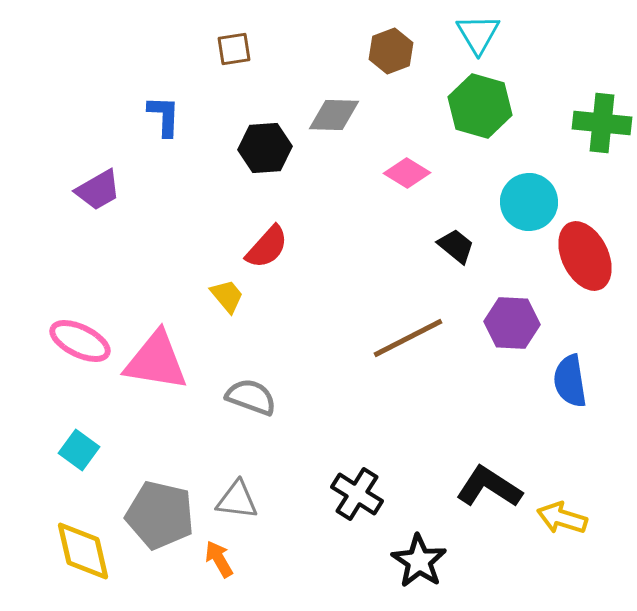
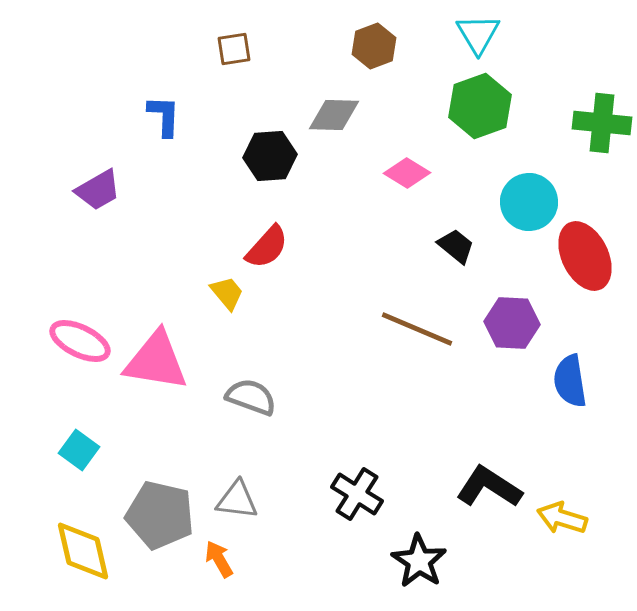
brown hexagon: moved 17 px left, 5 px up
green hexagon: rotated 24 degrees clockwise
black hexagon: moved 5 px right, 8 px down
yellow trapezoid: moved 3 px up
brown line: moved 9 px right, 9 px up; rotated 50 degrees clockwise
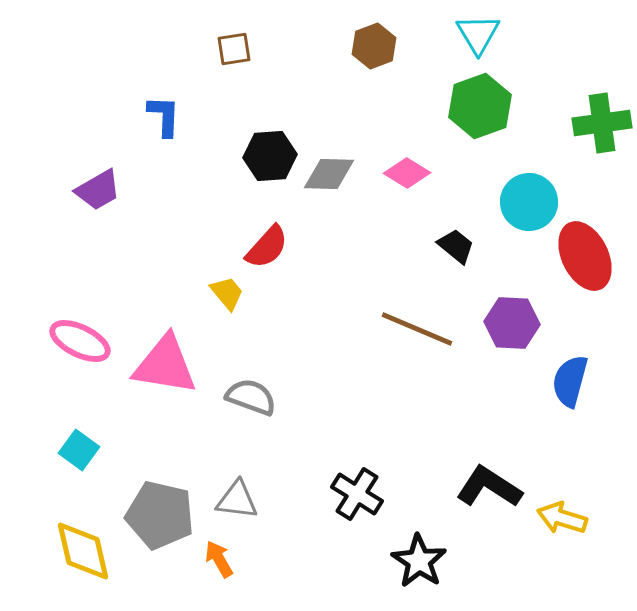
gray diamond: moved 5 px left, 59 px down
green cross: rotated 14 degrees counterclockwise
pink triangle: moved 9 px right, 4 px down
blue semicircle: rotated 24 degrees clockwise
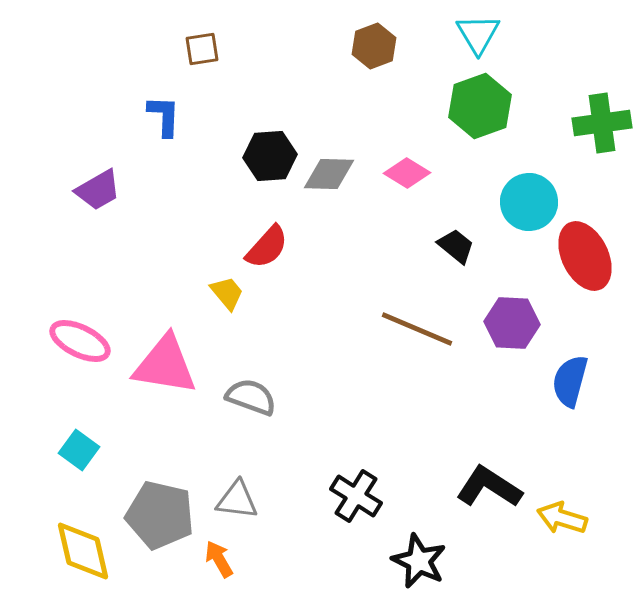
brown square: moved 32 px left
black cross: moved 1 px left, 2 px down
black star: rotated 8 degrees counterclockwise
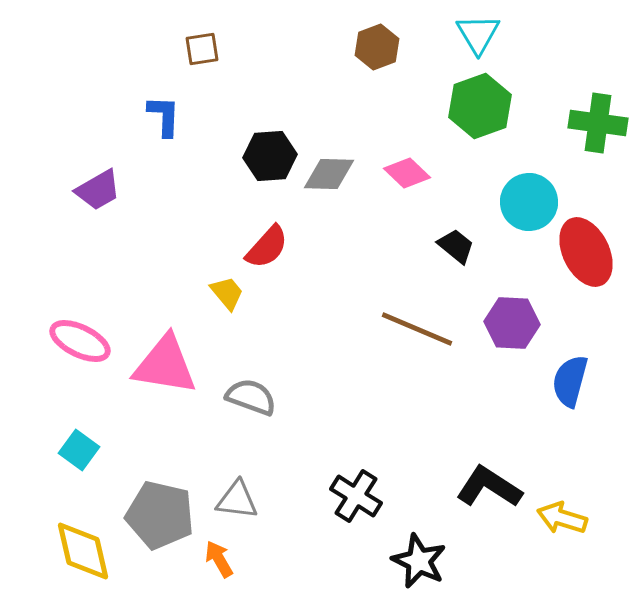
brown hexagon: moved 3 px right, 1 px down
green cross: moved 4 px left; rotated 16 degrees clockwise
pink diamond: rotated 12 degrees clockwise
red ellipse: moved 1 px right, 4 px up
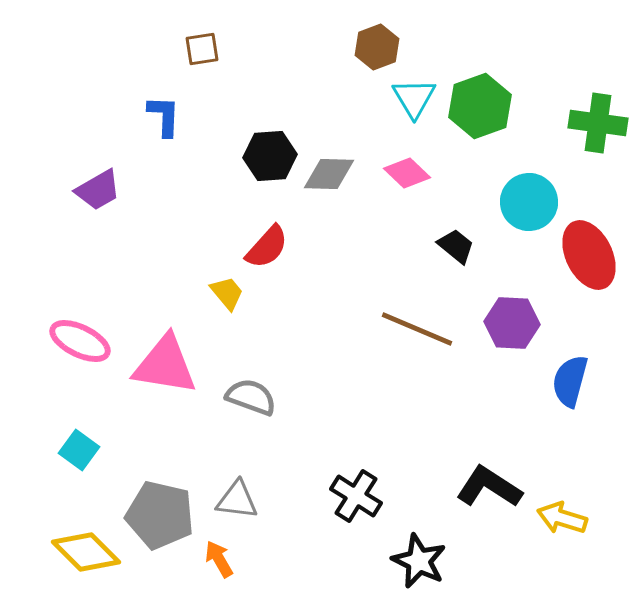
cyan triangle: moved 64 px left, 64 px down
red ellipse: moved 3 px right, 3 px down
yellow diamond: moved 3 px right, 1 px down; rotated 32 degrees counterclockwise
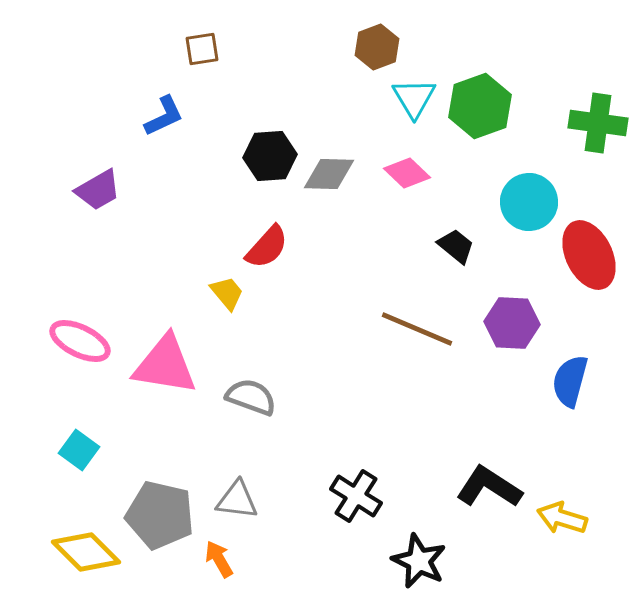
blue L-shape: rotated 63 degrees clockwise
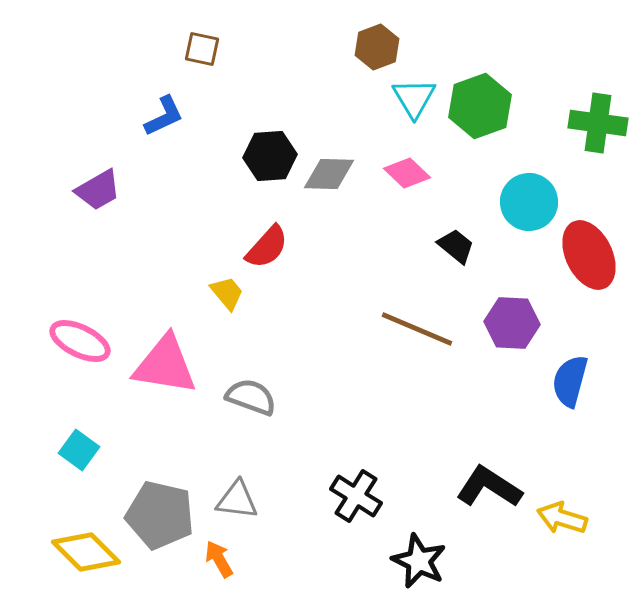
brown square: rotated 21 degrees clockwise
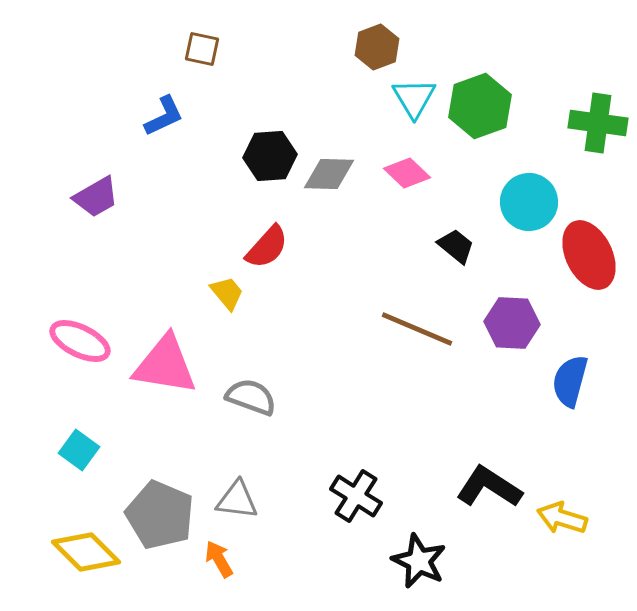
purple trapezoid: moved 2 px left, 7 px down
gray pentagon: rotated 10 degrees clockwise
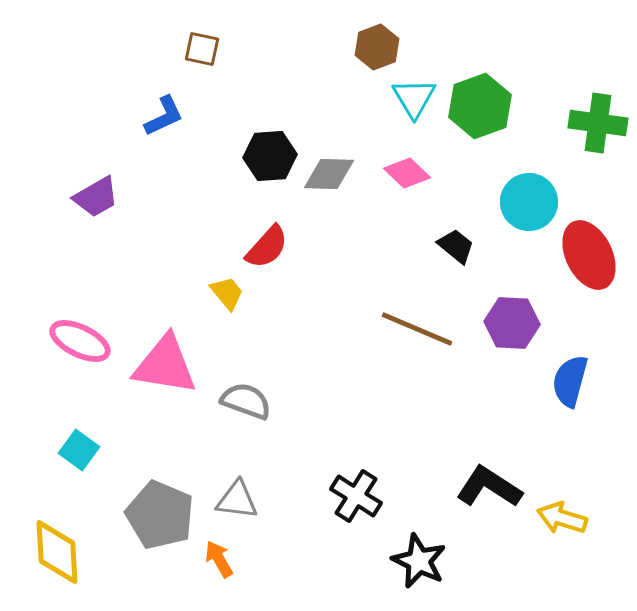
gray semicircle: moved 5 px left, 4 px down
yellow diamond: moved 29 px left; rotated 42 degrees clockwise
